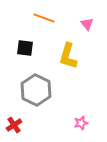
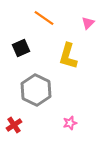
orange line: rotated 15 degrees clockwise
pink triangle: moved 1 px right, 1 px up; rotated 24 degrees clockwise
black square: moved 4 px left; rotated 30 degrees counterclockwise
pink star: moved 11 px left
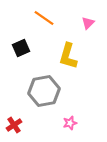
gray hexagon: moved 8 px right, 1 px down; rotated 24 degrees clockwise
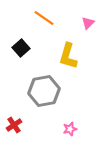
black square: rotated 18 degrees counterclockwise
pink star: moved 6 px down
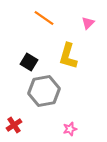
black square: moved 8 px right, 14 px down; rotated 18 degrees counterclockwise
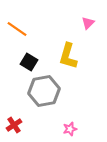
orange line: moved 27 px left, 11 px down
